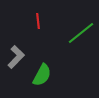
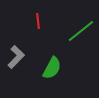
green line: moved 2 px up
green semicircle: moved 10 px right, 7 px up
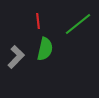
green line: moved 3 px left, 7 px up
green semicircle: moved 7 px left, 19 px up; rotated 15 degrees counterclockwise
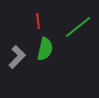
green line: moved 3 px down
gray L-shape: moved 1 px right
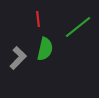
red line: moved 2 px up
gray L-shape: moved 1 px right, 1 px down
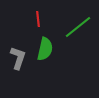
gray L-shape: rotated 25 degrees counterclockwise
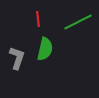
green line: moved 5 px up; rotated 12 degrees clockwise
gray L-shape: moved 1 px left
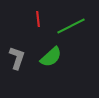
green line: moved 7 px left, 4 px down
green semicircle: moved 6 px right, 8 px down; rotated 35 degrees clockwise
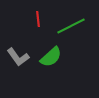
gray L-shape: moved 1 px right, 1 px up; rotated 125 degrees clockwise
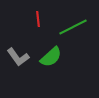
green line: moved 2 px right, 1 px down
